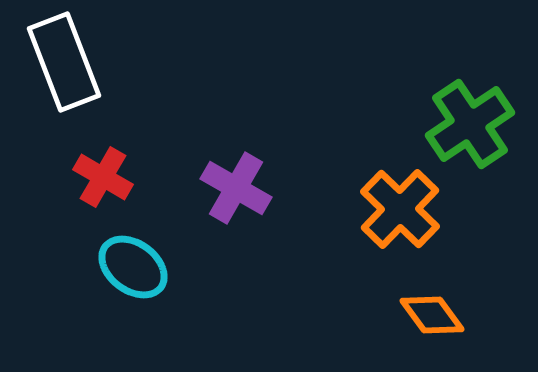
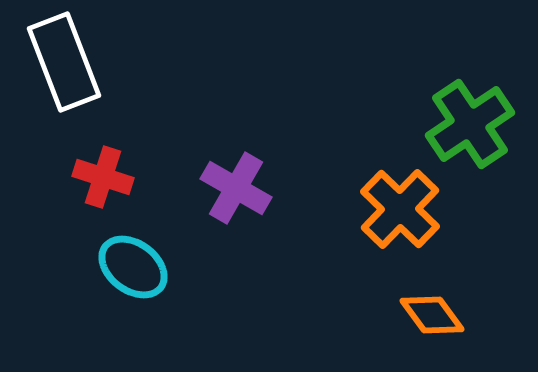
red cross: rotated 12 degrees counterclockwise
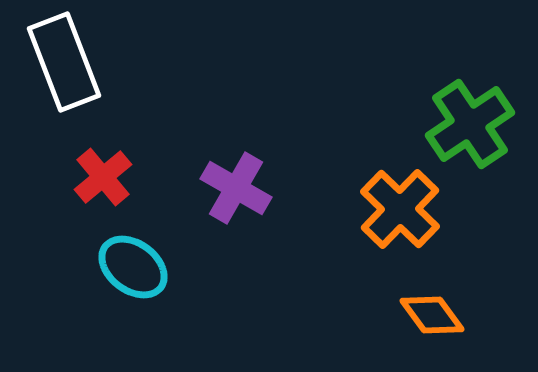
red cross: rotated 32 degrees clockwise
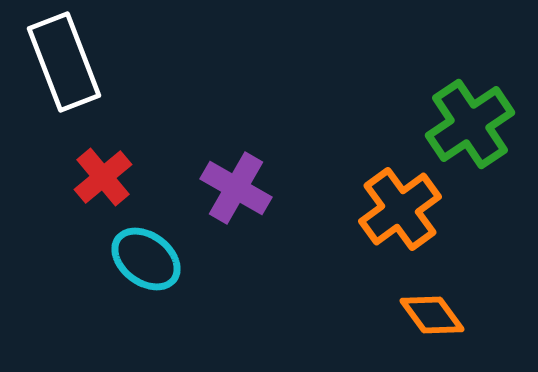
orange cross: rotated 10 degrees clockwise
cyan ellipse: moved 13 px right, 8 px up
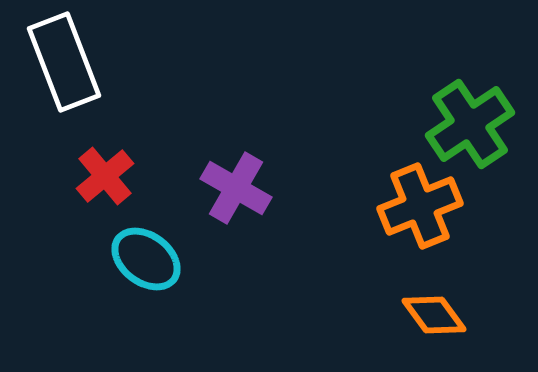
red cross: moved 2 px right, 1 px up
orange cross: moved 20 px right, 3 px up; rotated 14 degrees clockwise
orange diamond: moved 2 px right
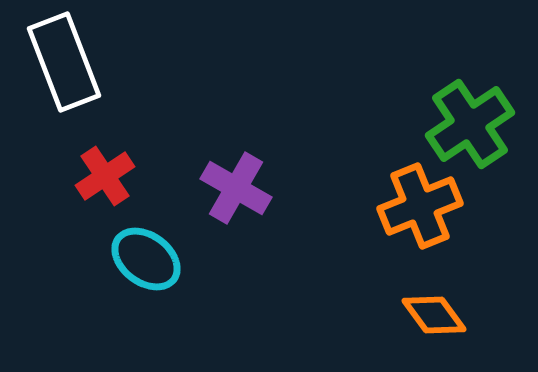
red cross: rotated 6 degrees clockwise
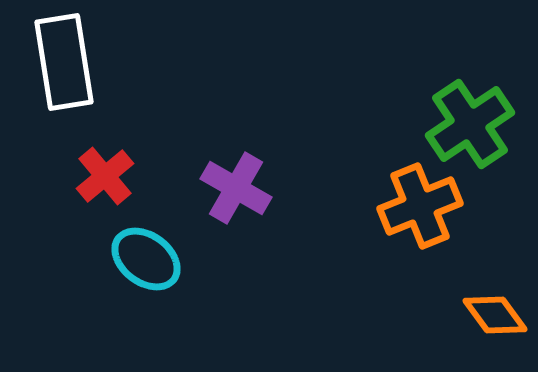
white rectangle: rotated 12 degrees clockwise
red cross: rotated 6 degrees counterclockwise
orange diamond: moved 61 px right
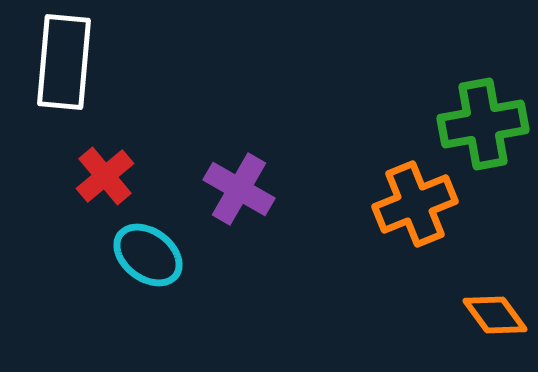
white rectangle: rotated 14 degrees clockwise
green cross: moved 13 px right; rotated 24 degrees clockwise
purple cross: moved 3 px right, 1 px down
orange cross: moved 5 px left, 2 px up
cyan ellipse: moved 2 px right, 4 px up
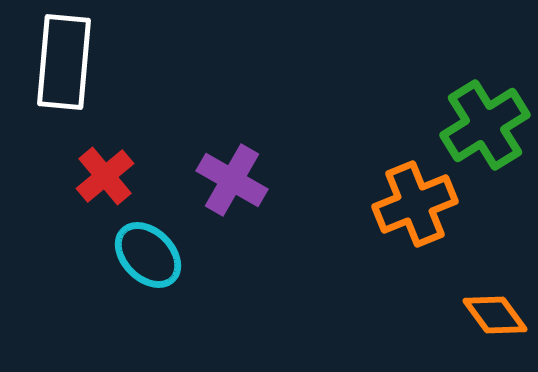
green cross: moved 2 px right, 1 px down; rotated 22 degrees counterclockwise
purple cross: moved 7 px left, 9 px up
cyan ellipse: rotated 8 degrees clockwise
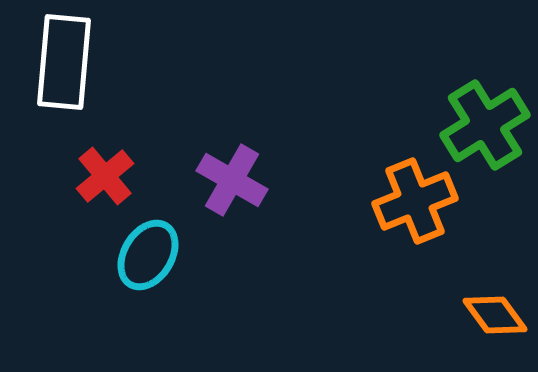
orange cross: moved 3 px up
cyan ellipse: rotated 76 degrees clockwise
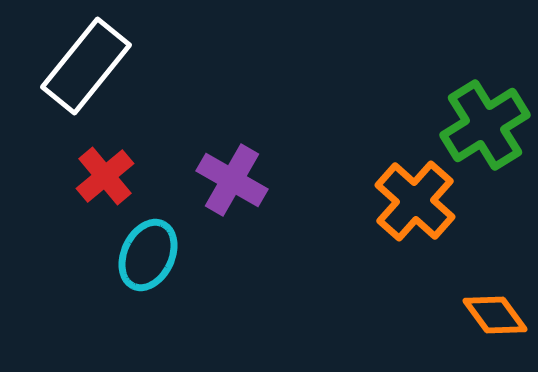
white rectangle: moved 22 px right, 4 px down; rotated 34 degrees clockwise
orange cross: rotated 26 degrees counterclockwise
cyan ellipse: rotated 6 degrees counterclockwise
